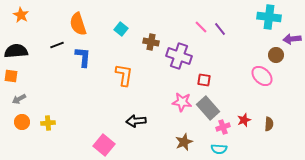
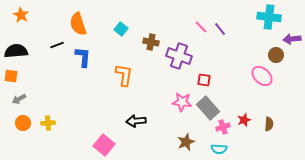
orange circle: moved 1 px right, 1 px down
brown star: moved 2 px right
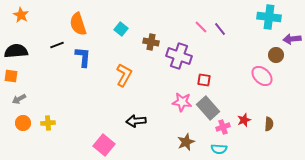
orange L-shape: rotated 20 degrees clockwise
